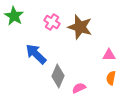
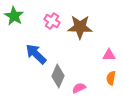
pink cross: moved 1 px up
brown star: rotated 15 degrees counterclockwise
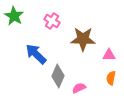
brown star: moved 3 px right, 12 px down
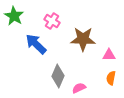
blue arrow: moved 10 px up
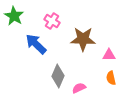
orange semicircle: rotated 24 degrees counterclockwise
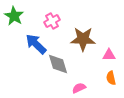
pink cross: rotated 28 degrees clockwise
gray diamond: moved 12 px up; rotated 40 degrees counterclockwise
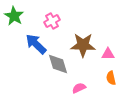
brown star: moved 6 px down
pink triangle: moved 1 px left, 1 px up
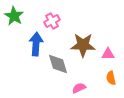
blue arrow: rotated 50 degrees clockwise
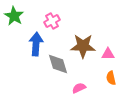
brown star: moved 1 px down
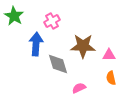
pink triangle: moved 1 px right, 1 px down
